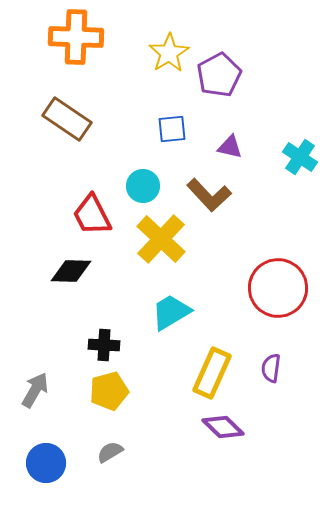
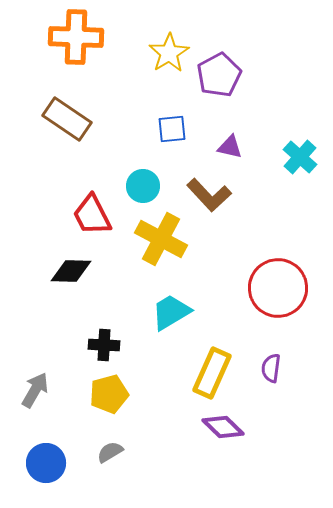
cyan cross: rotated 8 degrees clockwise
yellow cross: rotated 15 degrees counterclockwise
yellow pentagon: moved 3 px down
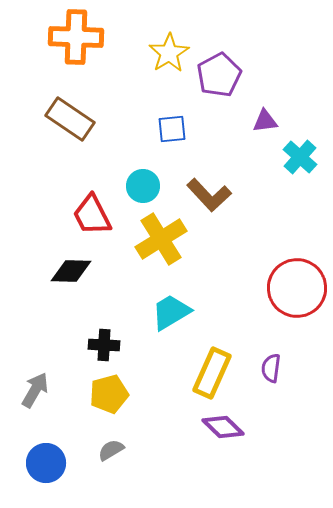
brown rectangle: moved 3 px right
purple triangle: moved 35 px right, 26 px up; rotated 20 degrees counterclockwise
yellow cross: rotated 30 degrees clockwise
red circle: moved 19 px right
gray semicircle: moved 1 px right, 2 px up
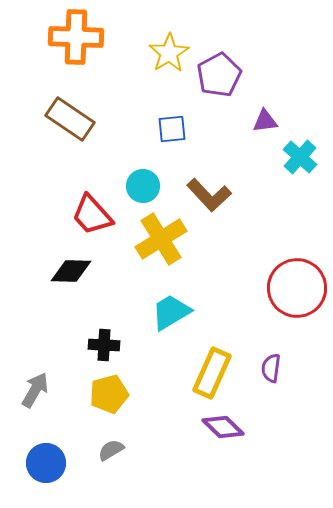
red trapezoid: rotated 15 degrees counterclockwise
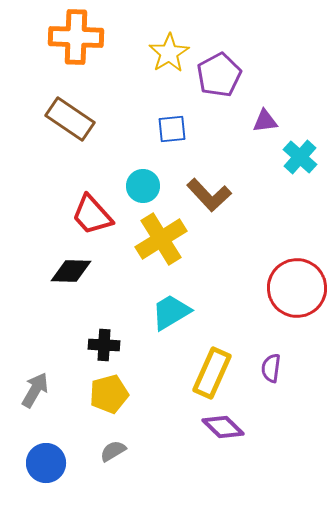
gray semicircle: moved 2 px right, 1 px down
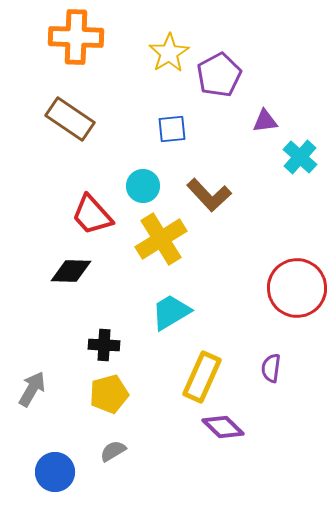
yellow rectangle: moved 10 px left, 4 px down
gray arrow: moved 3 px left, 1 px up
blue circle: moved 9 px right, 9 px down
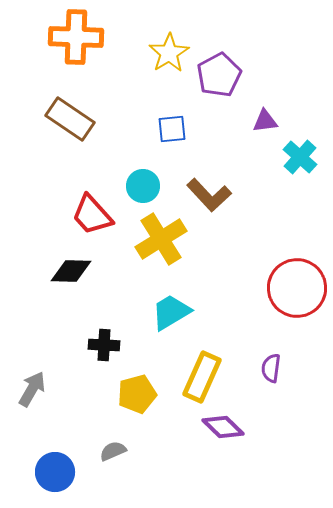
yellow pentagon: moved 28 px right
gray semicircle: rotated 8 degrees clockwise
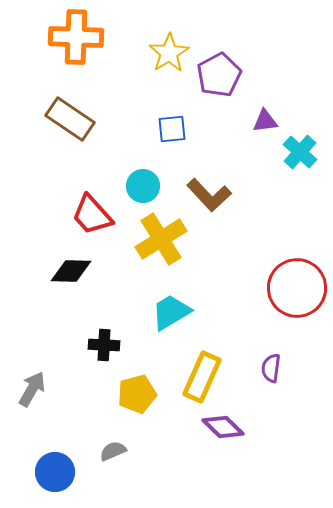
cyan cross: moved 5 px up
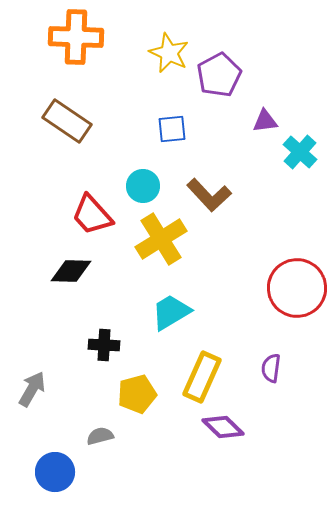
yellow star: rotated 15 degrees counterclockwise
brown rectangle: moved 3 px left, 2 px down
gray semicircle: moved 13 px left, 15 px up; rotated 8 degrees clockwise
